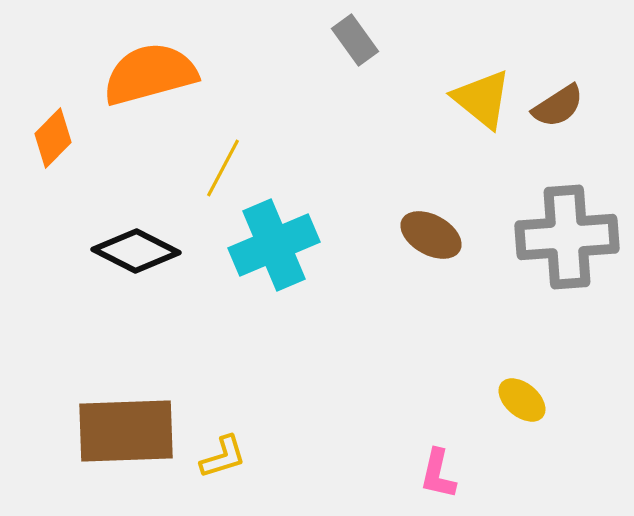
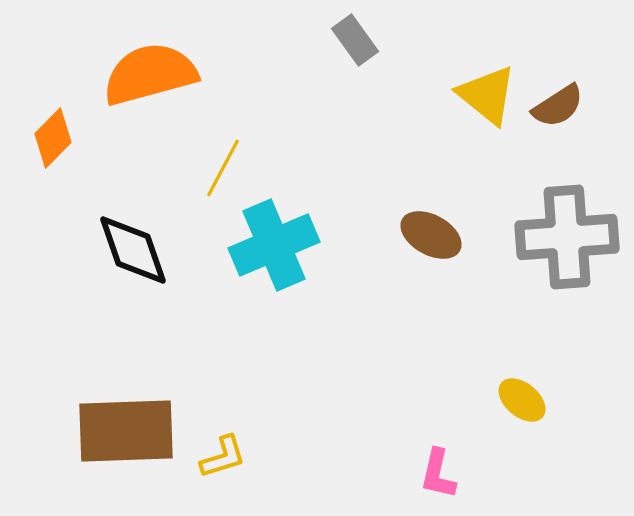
yellow triangle: moved 5 px right, 4 px up
black diamond: moved 3 px left, 1 px up; rotated 44 degrees clockwise
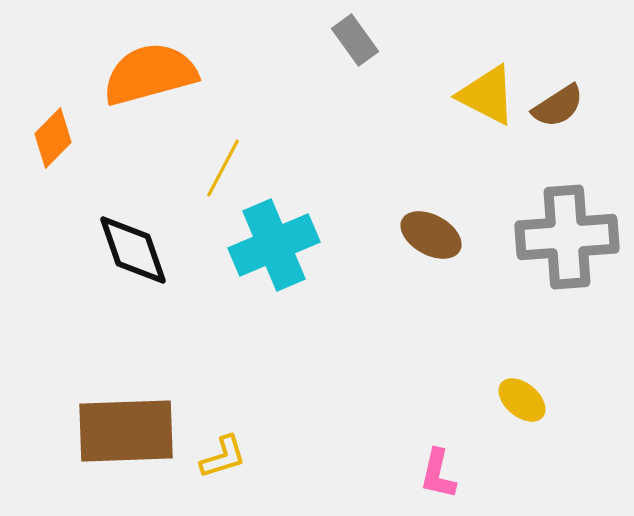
yellow triangle: rotated 12 degrees counterclockwise
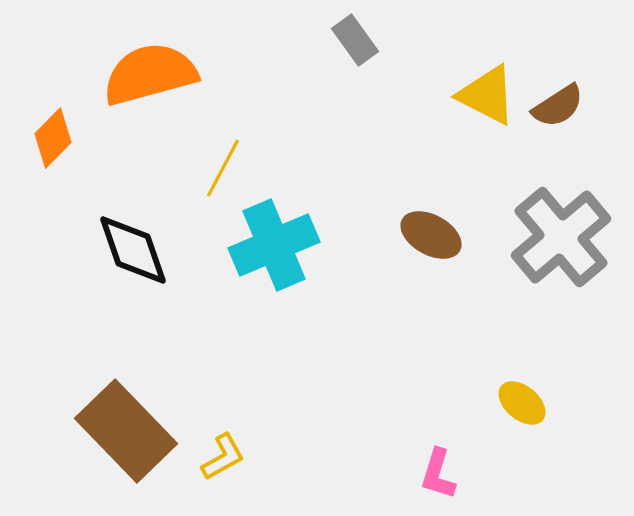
gray cross: moved 6 px left; rotated 36 degrees counterclockwise
yellow ellipse: moved 3 px down
brown rectangle: rotated 48 degrees clockwise
yellow L-shape: rotated 12 degrees counterclockwise
pink L-shape: rotated 4 degrees clockwise
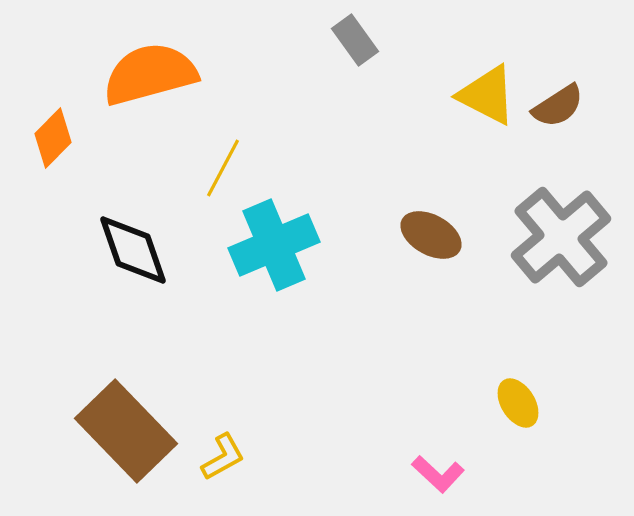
yellow ellipse: moved 4 px left; rotated 18 degrees clockwise
pink L-shape: rotated 64 degrees counterclockwise
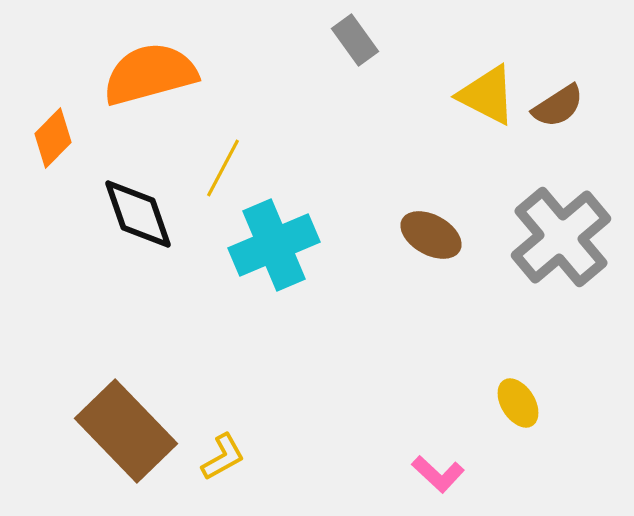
black diamond: moved 5 px right, 36 px up
